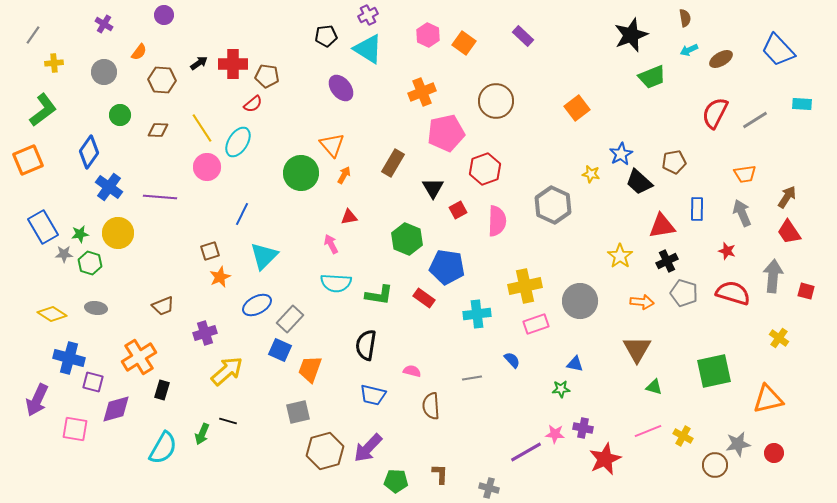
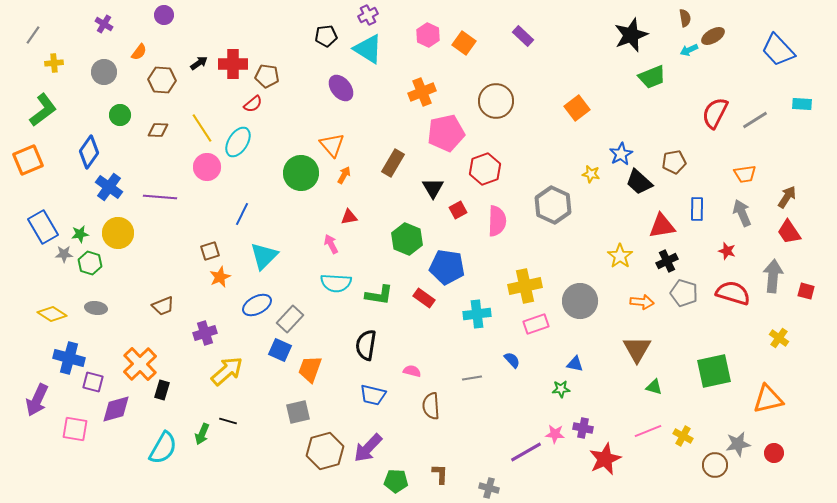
brown ellipse at (721, 59): moved 8 px left, 23 px up
orange cross at (139, 357): moved 1 px right, 7 px down; rotated 12 degrees counterclockwise
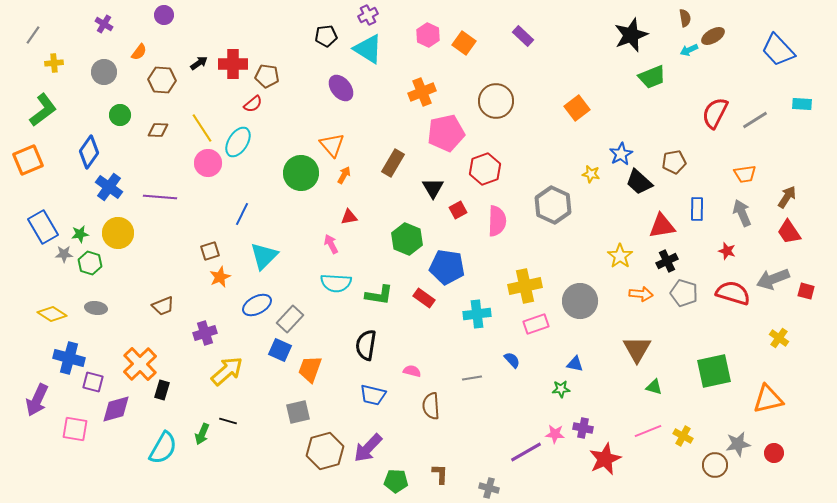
pink circle at (207, 167): moved 1 px right, 4 px up
gray arrow at (773, 276): moved 3 px down; rotated 116 degrees counterclockwise
orange arrow at (642, 302): moved 1 px left, 8 px up
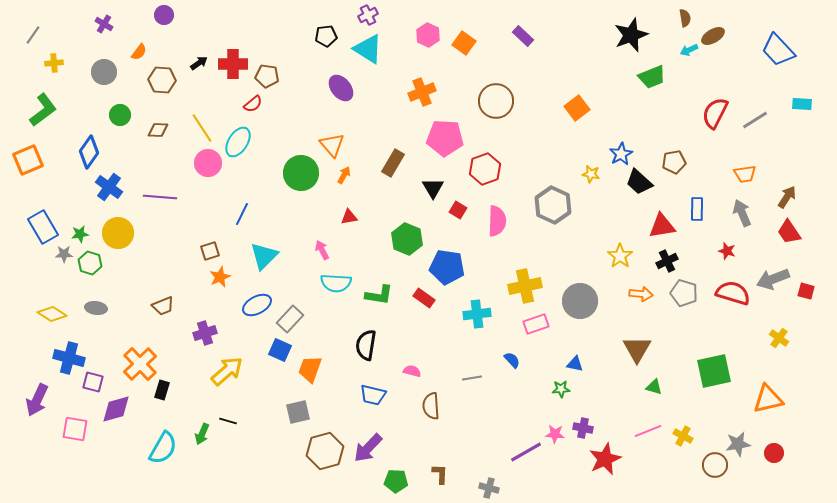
pink pentagon at (446, 133): moved 1 px left, 5 px down; rotated 15 degrees clockwise
red square at (458, 210): rotated 30 degrees counterclockwise
pink arrow at (331, 244): moved 9 px left, 6 px down
